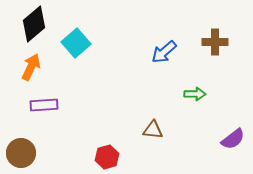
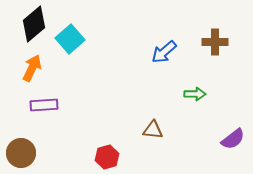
cyan square: moved 6 px left, 4 px up
orange arrow: moved 1 px right, 1 px down
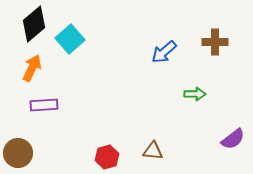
brown triangle: moved 21 px down
brown circle: moved 3 px left
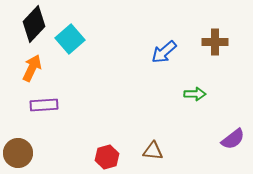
black diamond: rotated 6 degrees counterclockwise
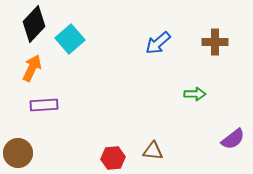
blue arrow: moved 6 px left, 9 px up
red hexagon: moved 6 px right, 1 px down; rotated 10 degrees clockwise
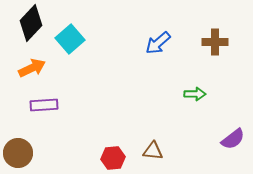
black diamond: moved 3 px left, 1 px up
orange arrow: rotated 40 degrees clockwise
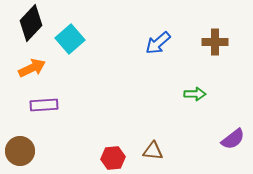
brown circle: moved 2 px right, 2 px up
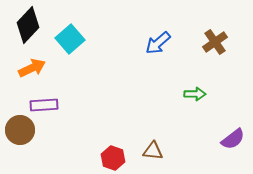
black diamond: moved 3 px left, 2 px down
brown cross: rotated 35 degrees counterclockwise
brown circle: moved 21 px up
red hexagon: rotated 25 degrees clockwise
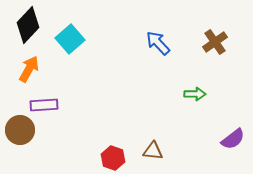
blue arrow: rotated 88 degrees clockwise
orange arrow: moved 3 px left, 1 px down; rotated 36 degrees counterclockwise
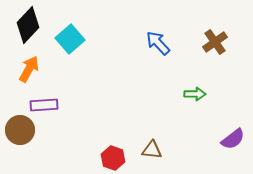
brown triangle: moved 1 px left, 1 px up
